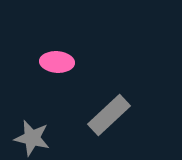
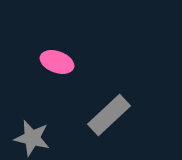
pink ellipse: rotated 16 degrees clockwise
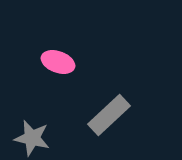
pink ellipse: moved 1 px right
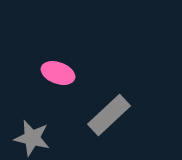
pink ellipse: moved 11 px down
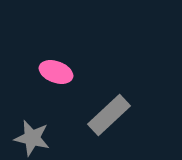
pink ellipse: moved 2 px left, 1 px up
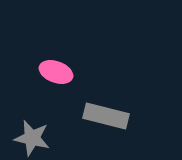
gray rectangle: moved 3 px left, 1 px down; rotated 57 degrees clockwise
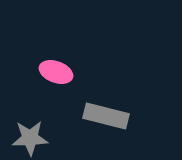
gray star: moved 2 px left; rotated 15 degrees counterclockwise
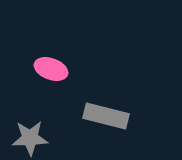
pink ellipse: moved 5 px left, 3 px up
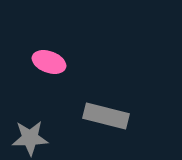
pink ellipse: moved 2 px left, 7 px up
